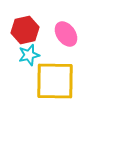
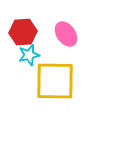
red hexagon: moved 2 px left, 2 px down; rotated 8 degrees clockwise
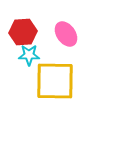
cyan star: rotated 15 degrees clockwise
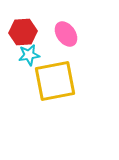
cyan star: rotated 10 degrees counterclockwise
yellow square: rotated 12 degrees counterclockwise
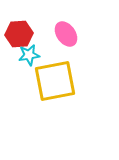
red hexagon: moved 4 px left, 2 px down
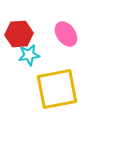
yellow square: moved 2 px right, 8 px down
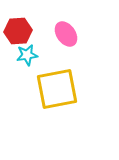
red hexagon: moved 1 px left, 3 px up
cyan star: moved 2 px left
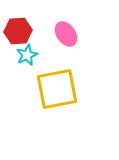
cyan star: rotated 15 degrees counterclockwise
